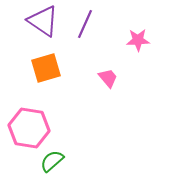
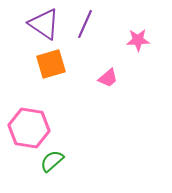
purple triangle: moved 1 px right, 3 px down
orange square: moved 5 px right, 4 px up
pink trapezoid: rotated 90 degrees clockwise
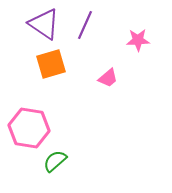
purple line: moved 1 px down
green semicircle: moved 3 px right
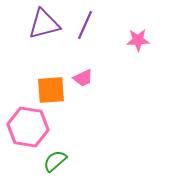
purple triangle: rotated 48 degrees counterclockwise
orange square: moved 26 px down; rotated 12 degrees clockwise
pink trapezoid: moved 25 px left; rotated 15 degrees clockwise
pink hexagon: moved 1 px left, 1 px up
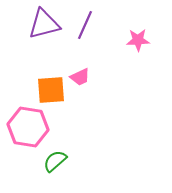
pink trapezoid: moved 3 px left, 1 px up
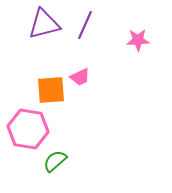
pink hexagon: moved 2 px down
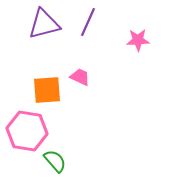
purple line: moved 3 px right, 3 px up
pink trapezoid: rotated 130 degrees counterclockwise
orange square: moved 4 px left
pink hexagon: moved 1 px left, 2 px down
green semicircle: rotated 90 degrees clockwise
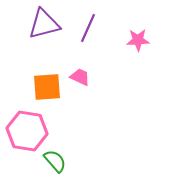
purple line: moved 6 px down
orange square: moved 3 px up
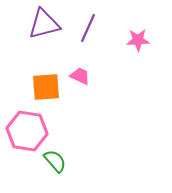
pink trapezoid: moved 1 px up
orange square: moved 1 px left
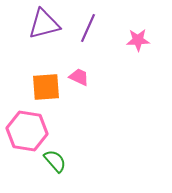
pink trapezoid: moved 1 px left, 1 px down
